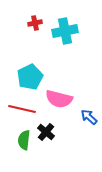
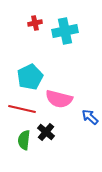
blue arrow: moved 1 px right
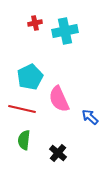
pink semicircle: rotated 52 degrees clockwise
black cross: moved 12 px right, 21 px down
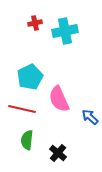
green semicircle: moved 3 px right
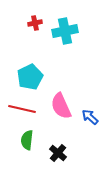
pink semicircle: moved 2 px right, 7 px down
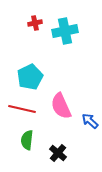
blue arrow: moved 4 px down
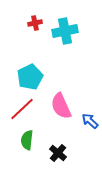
red line: rotated 56 degrees counterclockwise
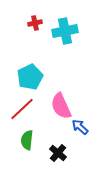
blue arrow: moved 10 px left, 6 px down
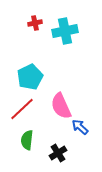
black cross: rotated 18 degrees clockwise
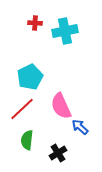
red cross: rotated 16 degrees clockwise
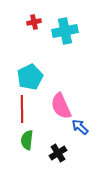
red cross: moved 1 px left, 1 px up; rotated 16 degrees counterclockwise
red line: rotated 48 degrees counterclockwise
